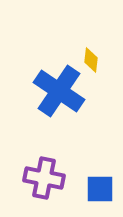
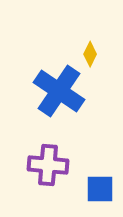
yellow diamond: moved 1 px left, 6 px up; rotated 20 degrees clockwise
purple cross: moved 4 px right, 13 px up; rotated 6 degrees counterclockwise
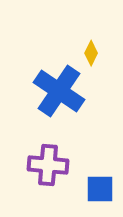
yellow diamond: moved 1 px right, 1 px up
